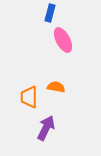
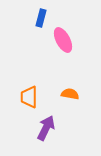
blue rectangle: moved 9 px left, 5 px down
orange semicircle: moved 14 px right, 7 px down
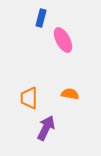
orange trapezoid: moved 1 px down
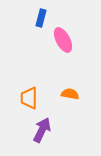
purple arrow: moved 4 px left, 2 px down
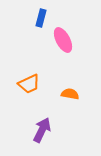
orange trapezoid: moved 14 px up; rotated 115 degrees counterclockwise
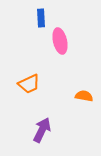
blue rectangle: rotated 18 degrees counterclockwise
pink ellipse: moved 3 px left, 1 px down; rotated 15 degrees clockwise
orange semicircle: moved 14 px right, 2 px down
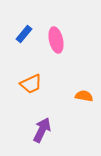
blue rectangle: moved 17 px left, 16 px down; rotated 42 degrees clockwise
pink ellipse: moved 4 px left, 1 px up
orange trapezoid: moved 2 px right
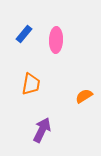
pink ellipse: rotated 15 degrees clockwise
orange trapezoid: rotated 55 degrees counterclockwise
orange semicircle: rotated 42 degrees counterclockwise
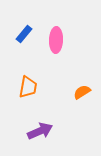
orange trapezoid: moved 3 px left, 3 px down
orange semicircle: moved 2 px left, 4 px up
purple arrow: moved 2 px left, 1 px down; rotated 40 degrees clockwise
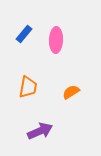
orange semicircle: moved 11 px left
